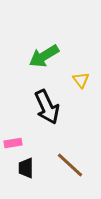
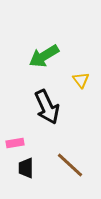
pink rectangle: moved 2 px right
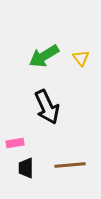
yellow triangle: moved 22 px up
brown line: rotated 48 degrees counterclockwise
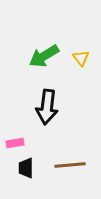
black arrow: rotated 32 degrees clockwise
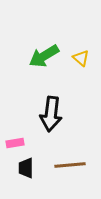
yellow triangle: rotated 12 degrees counterclockwise
black arrow: moved 4 px right, 7 px down
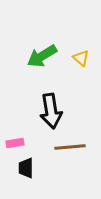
green arrow: moved 2 px left
black arrow: moved 3 px up; rotated 16 degrees counterclockwise
brown line: moved 18 px up
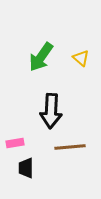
green arrow: moved 1 px left, 1 px down; rotated 24 degrees counterclockwise
black arrow: rotated 12 degrees clockwise
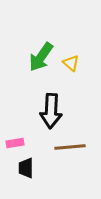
yellow triangle: moved 10 px left, 5 px down
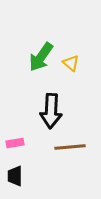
black trapezoid: moved 11 px left, 8 px down
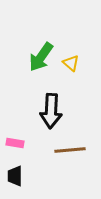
pink rectangle: rotated 18 degrees clockwise
brown line: moved 3 px down
